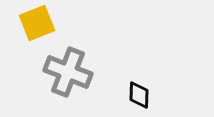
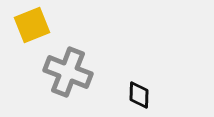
yellow square: moved 5 px left, 2 px down
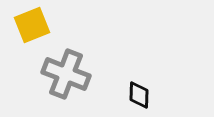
gray cross: moved 2 px left, 2 px down
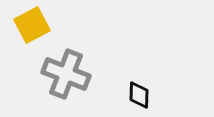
yellow square: rotated 6 degrees counterclockwise
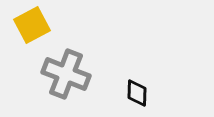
black diamond: moved 2 px left, 2 px up
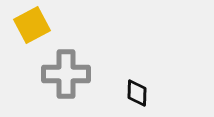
gray cross: rotated 21 degrees counterclockwise
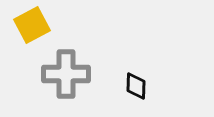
black diamond: moved 1 px left, 7 px up
